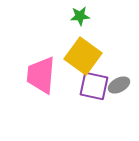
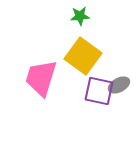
pink trapezoid: moved 3 px down; rotated 12 degrees clockwise
purple square: moved 5 px right, 5 px down
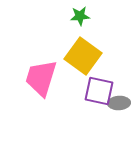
gray ellipse: moved 18 px down; rotated 25 degrees clockwise
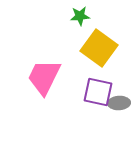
yellow square: moved 16 px right, 8 px up
pink trapezoid: moved 3 px right, 1 px up; rotated 9 degrees clockwise
purple square: moved 1 px left, 1 px down
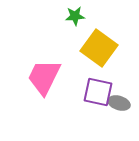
green star: moved 5 px left
gray ellipse: rotated 20 degrees clockwise
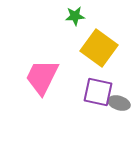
pink trapezoid: moved 2 px left
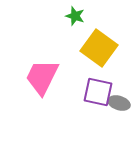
green star: rotated 24 degrees clockwise
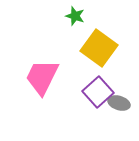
purple square: rotated 36 degrees clockwise
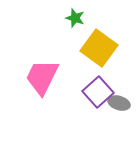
green star: moved 2 px down
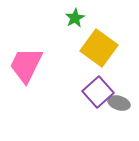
green star: rotated 24 degrees clockwise
pink trapezoid: moved 16 px left, 12 px up
